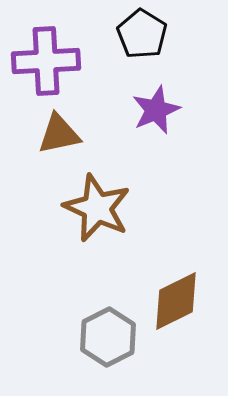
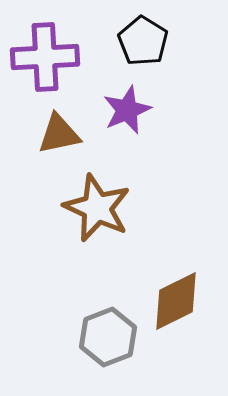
black pentagon: moved 1 px right, 7 px down
purple cross: moved 1 px left, 4 px up
purple star: moved 29 px left
gray hexagon: rotated 6 degrees clockwise
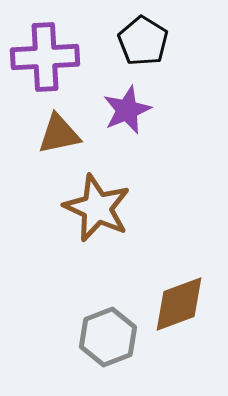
brown diamond: moved 3 px right, 3 px down; rotated 6 degrees clockwise
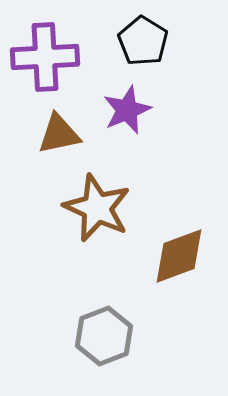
brown diamond: moved 48 px up
gray hexagon: moved 4 px left, 1 px up
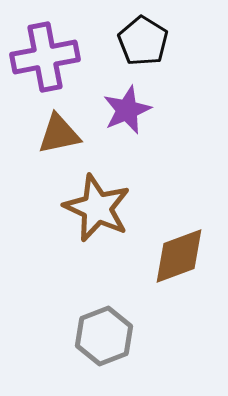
purple cross: rotated 8 degrees counterclockwise
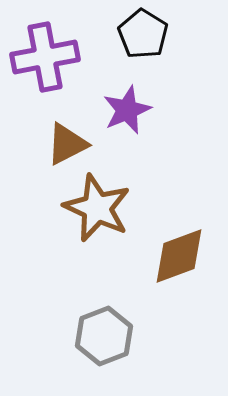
black pentagon: moved 7 px up
brown triangle: moved 8 px right, 10 px down; rotated 15 degrees counterclockwise
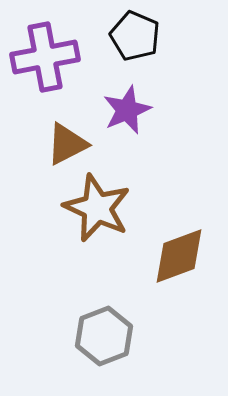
black pentagon: moved 8 px left, 2 px down; rotated 9 degrees counterclockwise
